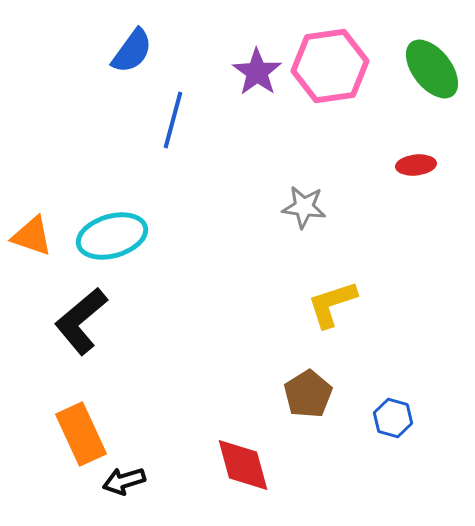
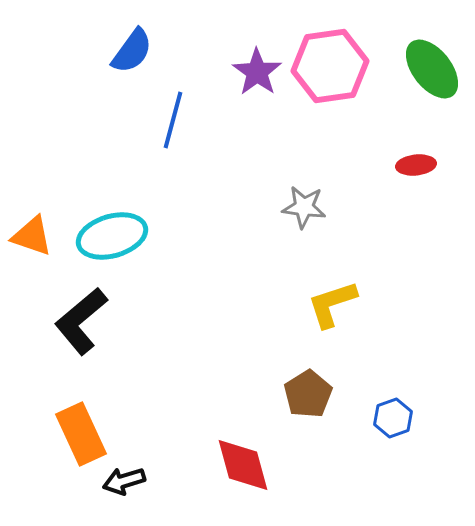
blue hexagon: rotated 24 degrees clockwise
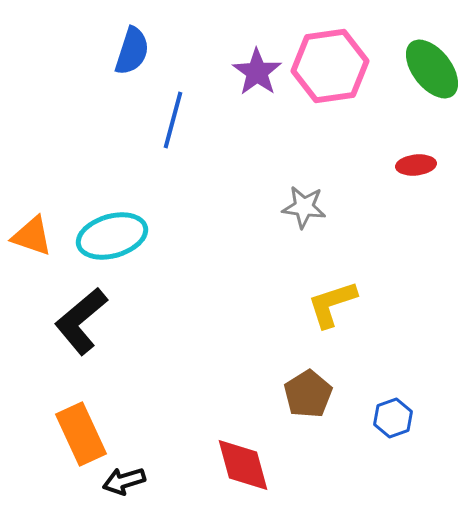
blue semicircle: rotated 18 degrees counterclockwise
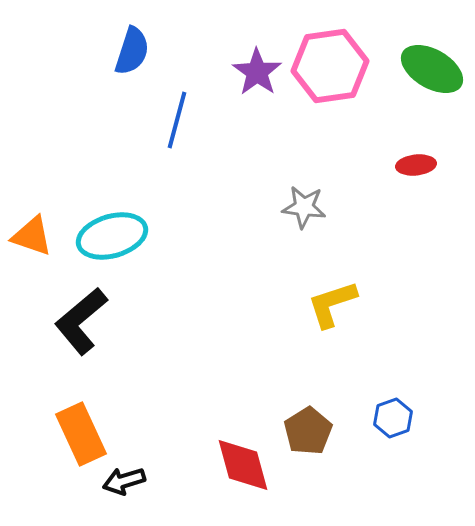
green ellipse: rotated 22 degrees counterclockwise
blue line: moved 4 px right
brown pentagon: moved 37 px down
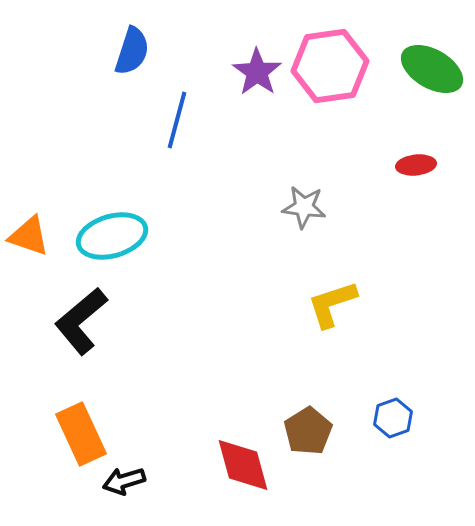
orange triangle: moved 3 px left
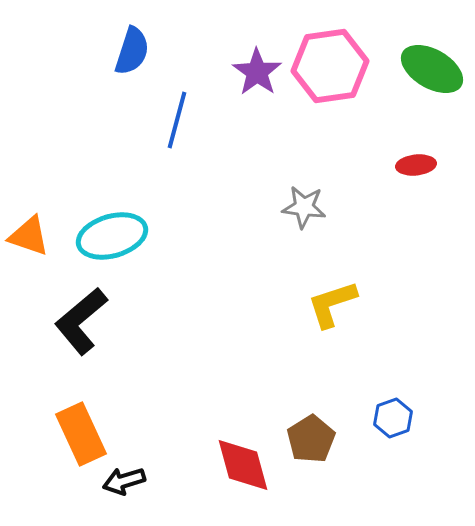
brown pentagon: moved 3 px right, 8 px down
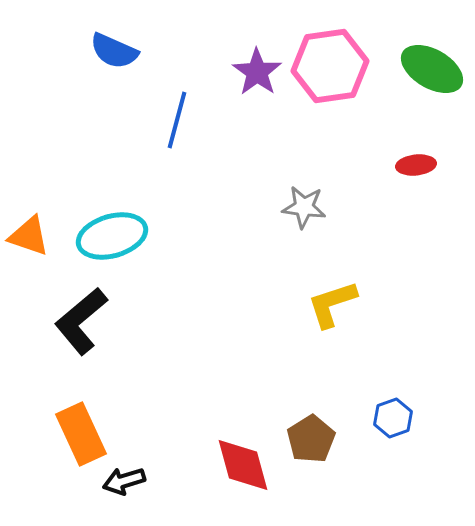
blue semicircle: moved 18 px left; rotated 96 degrees clockwise
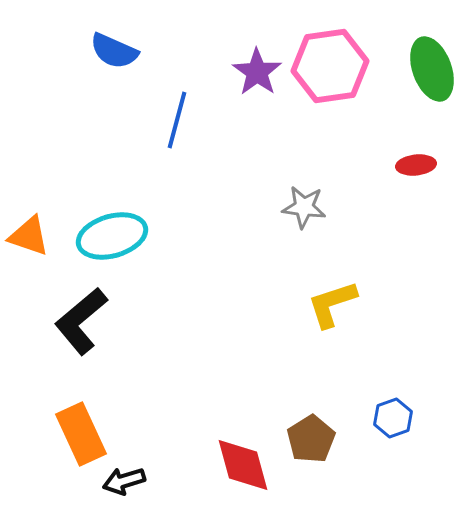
green ellipse: rotated 40 degrees clockwise
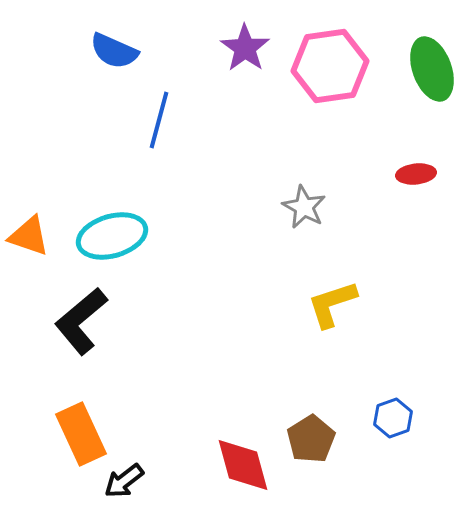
purple star: moved 12 px left, 24 px up
blue line: moved 18 px left
red ellipse: moved 9 px down
gray star: rotated 21 degrees clockwise
black arrow: rotated 21 degrees counterclockwise
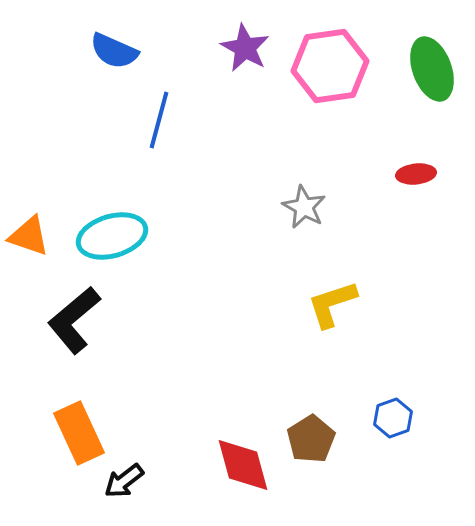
purple star: rotated 6 degrees counterclockwise
black L-shape: moved 7 px left, 1 px up
orange rectangle: moved 2 px left, 1 px up
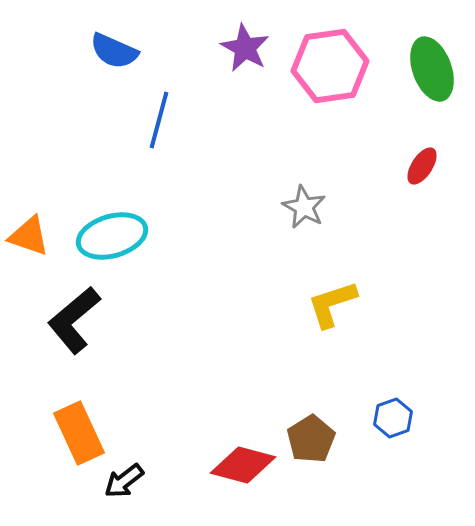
red ellipse: moved 6 px right, 8 px up; rotated 51 degrees counterclockwise
red diamond: rotated 60 degrees counterclockwise
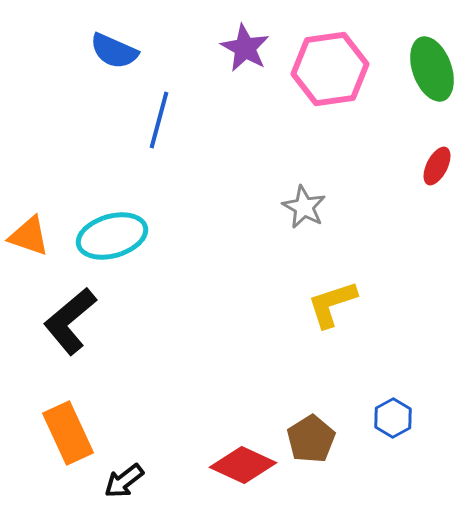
pink hexagon: moved 3 px down
red ellipse: moved 15 px right; rotated 6 degrees counterclockwise
black L-shape: moved 4 px left, 1 px down
blue hexagon: rotated 9 degrees counterclockwise
orange rectangle: moved 11 px left
red diamond: rotated 10 degrees clockwise
